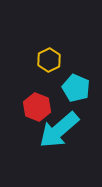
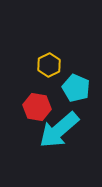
yellow hexagon: moved 5 px down
red hexagon: rotated 12 degrees counterclockwise
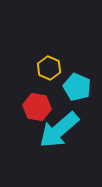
yellow hexagon: moved 3 px down; rotated 10 degrees counterclockwise
cyan pentagon: moved 1 px right, 1 px up
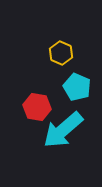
yellow hexagon: moved 12 px right, 15 px up
cyan arrow: moved 4 px right
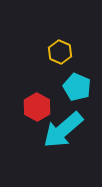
yellow hexagon: moved 1 px left, 1 px up
red hexagon: rotated 20 degrees clockwise
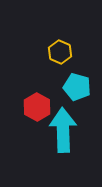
cyan pentagon: rotated 8 degrees counterclockwise
cyan arrow: rotated 129 degrees clockwise
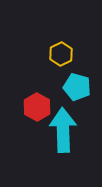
yellow hexagon: moved 1 px right, 2 px down; rotated 10 degrees clockwise
